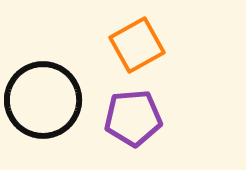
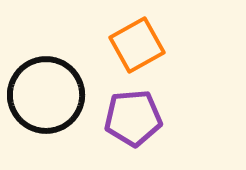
black circle: moved 3 px right, 5 px up
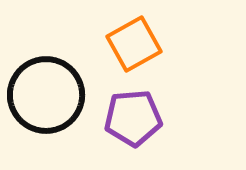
orange square: moved 3 px left, 1 px up
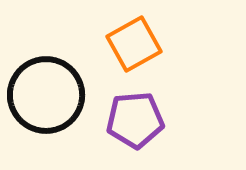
purple pentagon: moved 2 px right, 2 px down
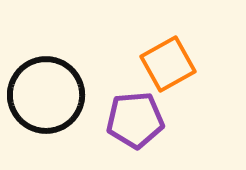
orange square: moved 34 px right, 20 px down
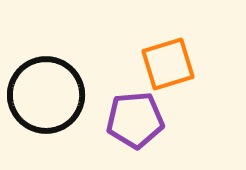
orange square: rotated 12 degrees clockwise
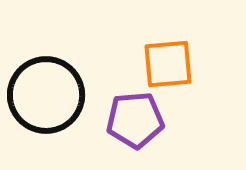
orange square: rotated 12 degrees clockwise
